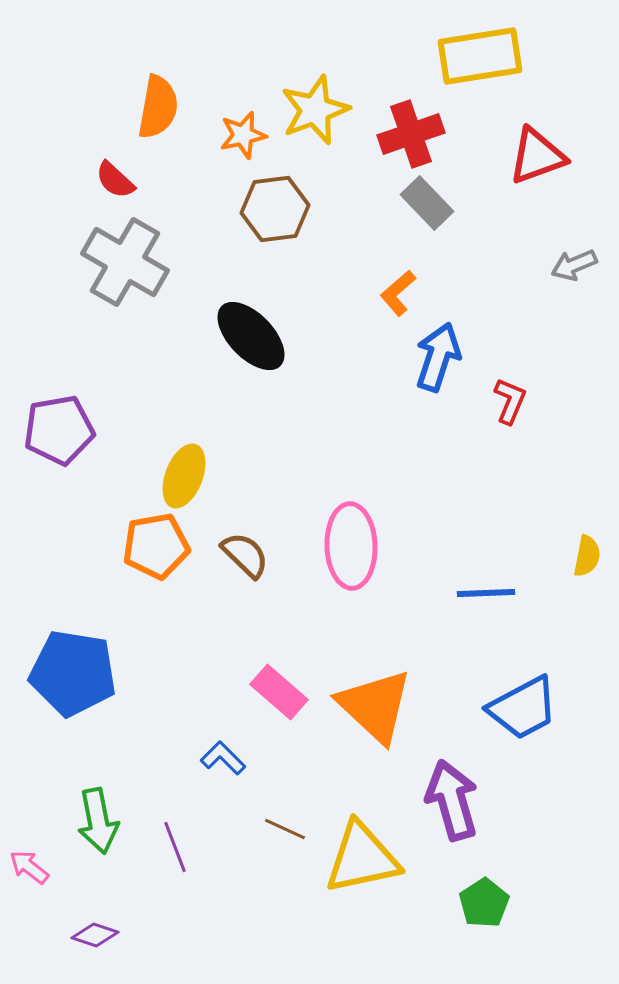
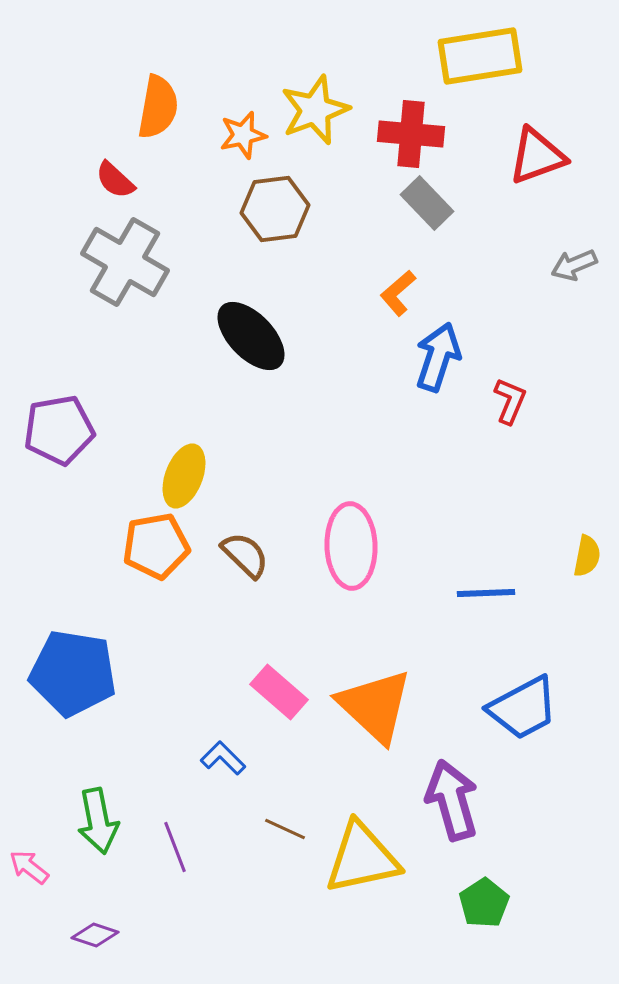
red cross: rotated 24 degrees clockwise
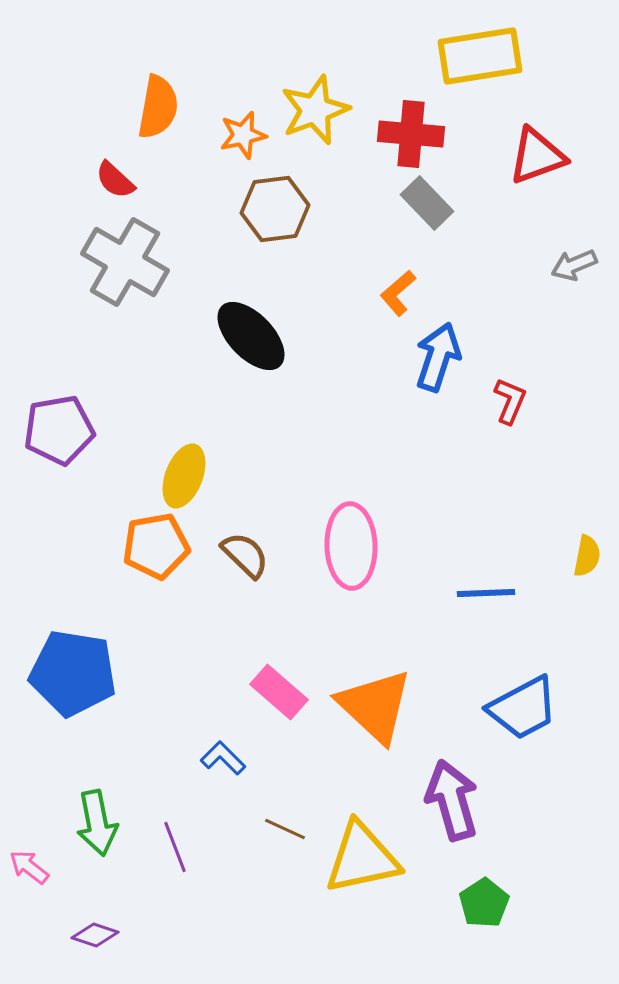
green arrow: moved 1 px left, 2 px down
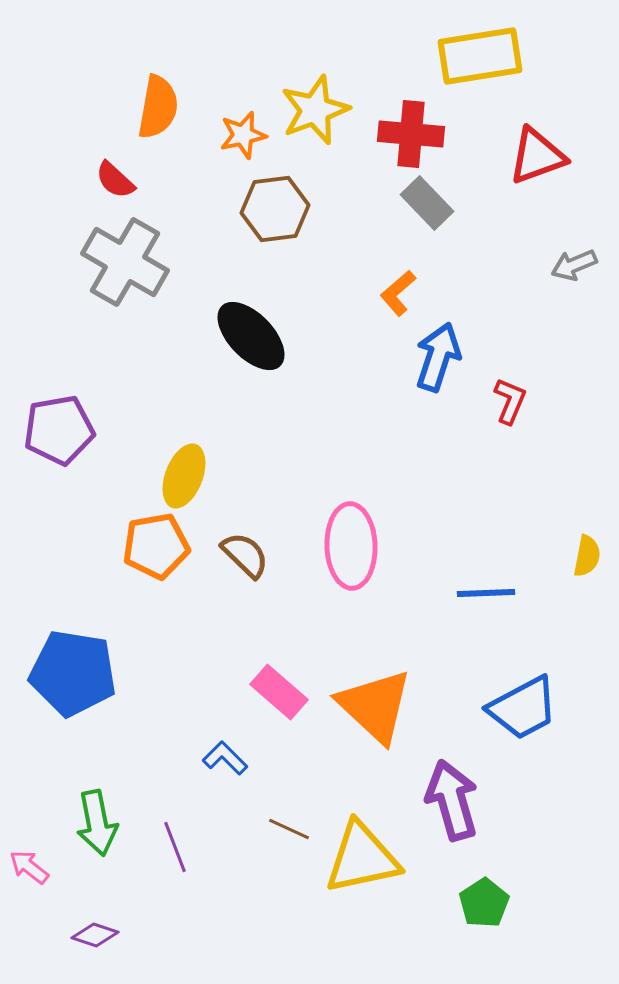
blue L-shape: moved 2 px right
brown line: moved 4 px right
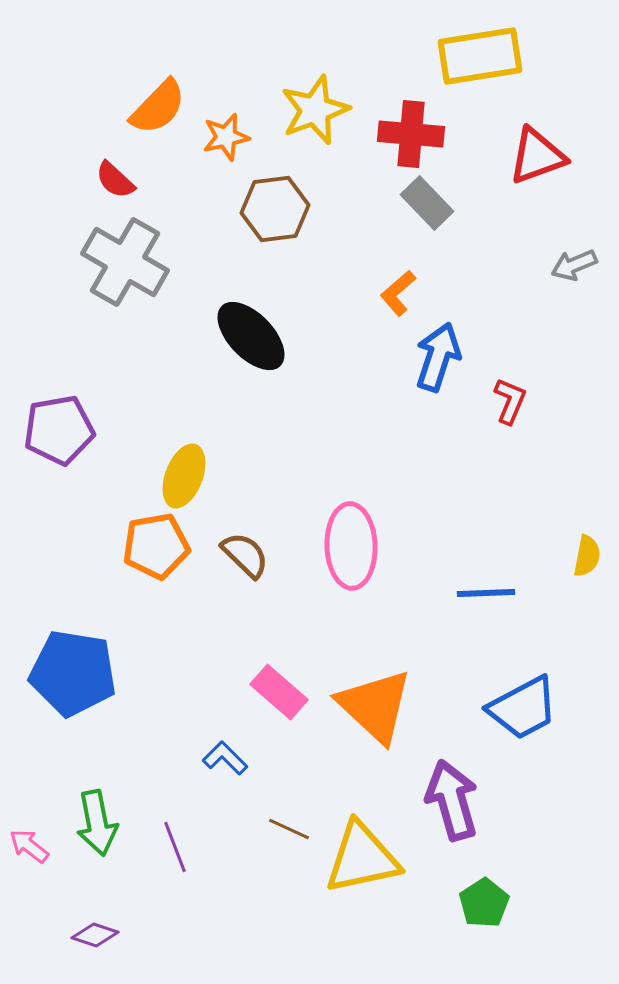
orange semicircle: rotated 34 degrees clockwise
orange star: moved 17 px left, 2 px down
pink arrow: moved 21 px up
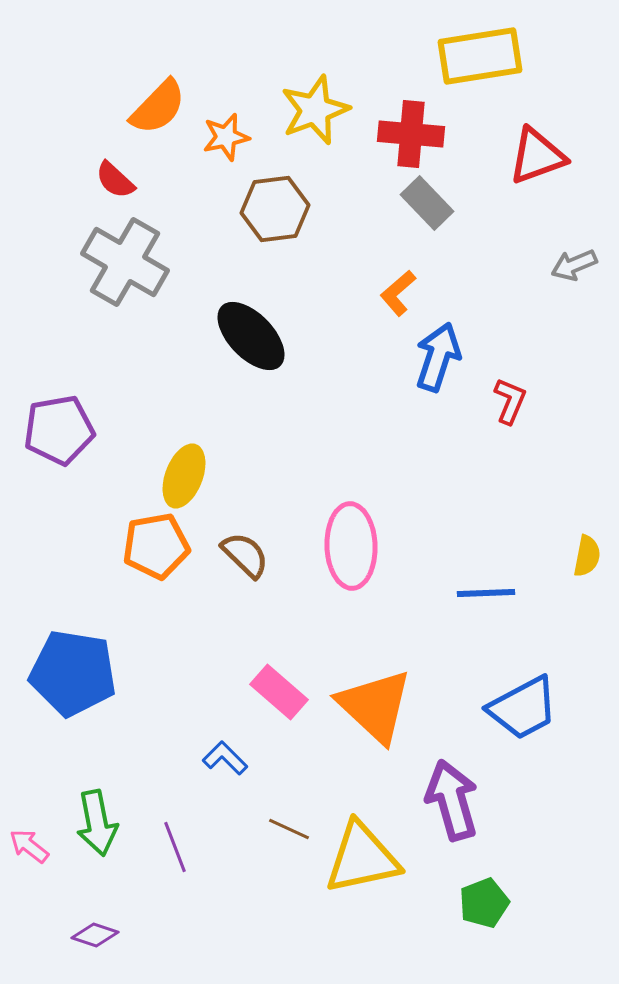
green pentagon: rotated 12 degrees clockwise
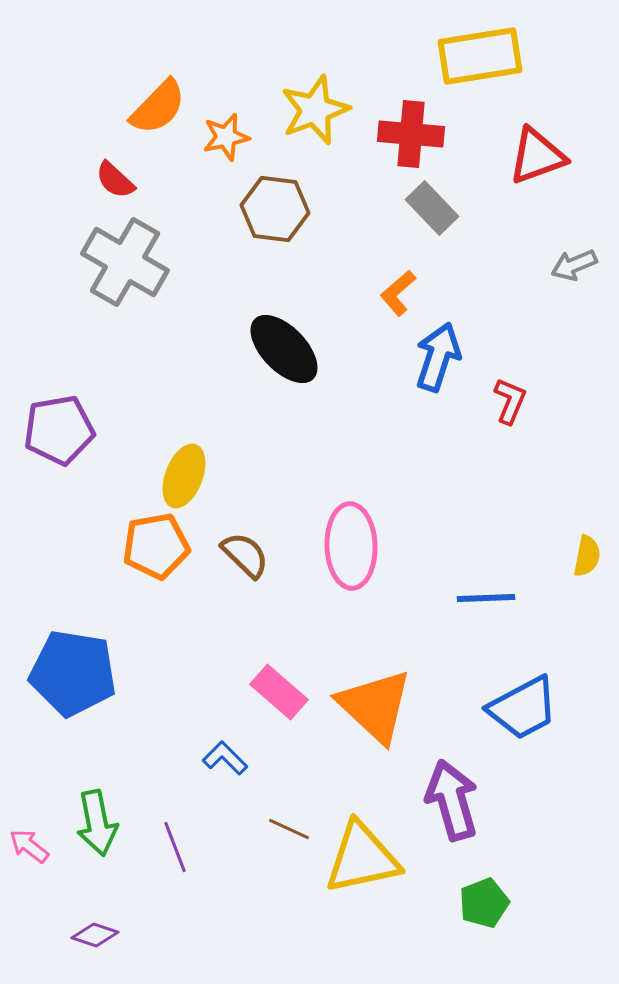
gray rectangle: moved 5 px right, 5 px down
brown hexagon: rotated 14 degrees clockwise
black ellipse: moved 33 px right, 13 px down
blue line: moved 5 px down
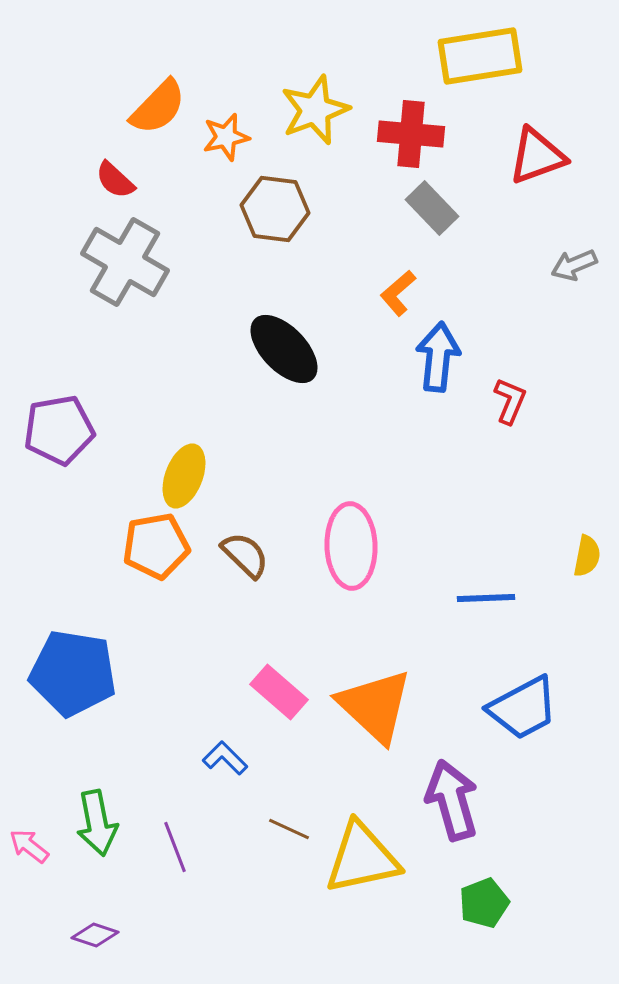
blue arrow: rotated 12 degrees counterclockwise
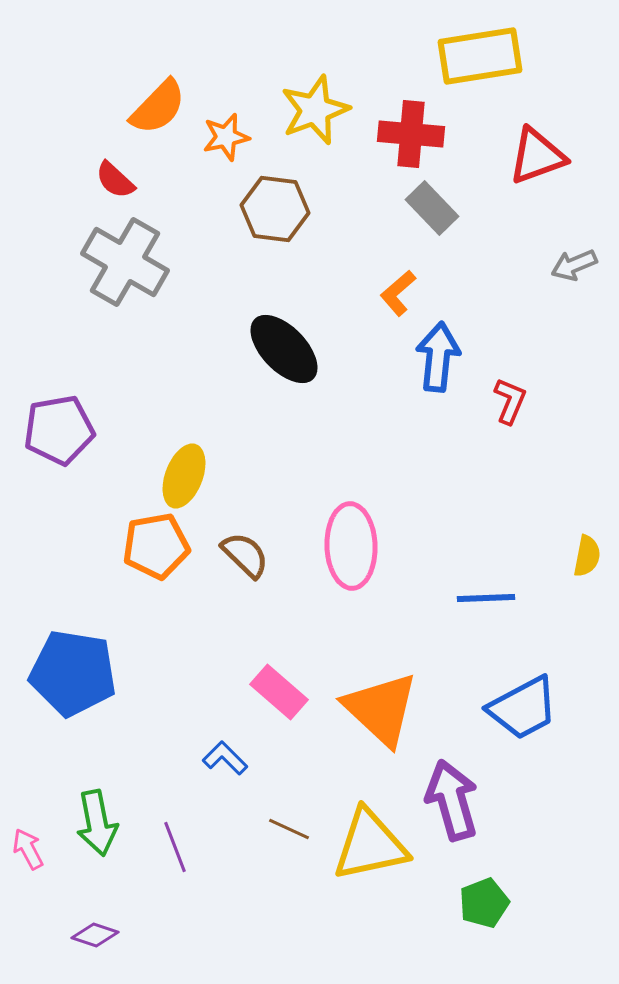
orange triangle: moved 6 px right, 3 px down
pink arrow: moved 1 px left, 3 px down; rotated 24 degrees clockwise
yellow triangle: moved 8 px right, 13 px up
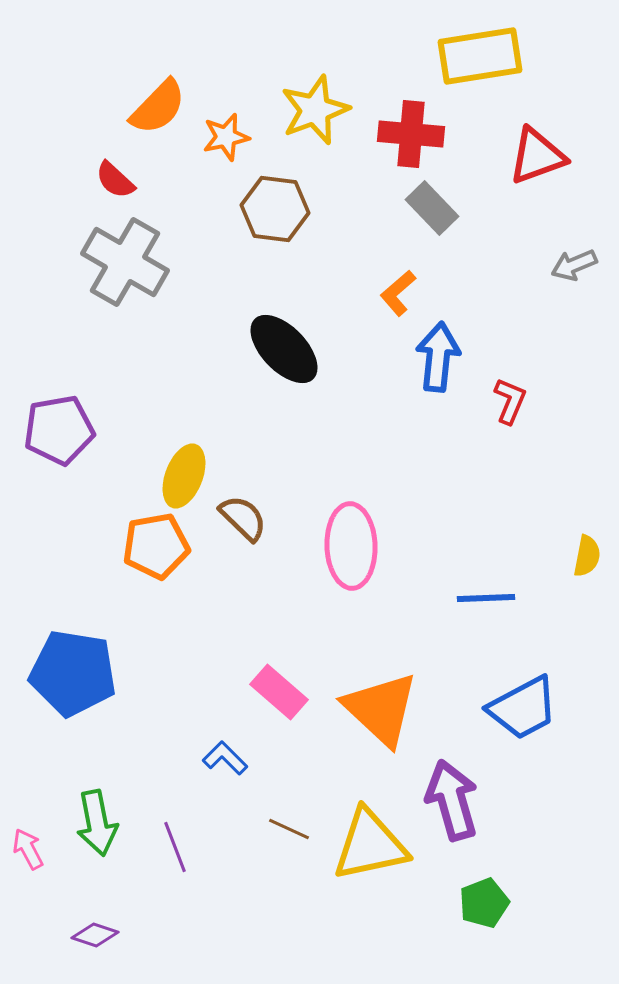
brown semicircle: moved 2 px left, 37 px up
